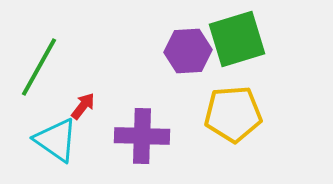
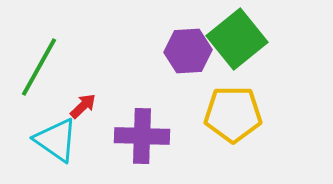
green square: rotated 22 degrees counterclockwise
red arrow: rotated 8 degrees clockwise
yellow pentagon: rotated 4 degrees clockwise
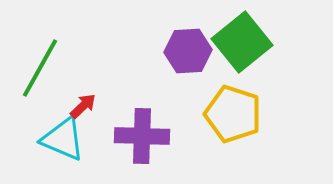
green square: moved 5 px right, 3 px down
green line: moved 1 px right, 1 px down
yellow pentagon: rotated 18 degrees clockwise
cyan triangle: moved 7 px right, 1 px up; rotated 12 degrees counterclockwise
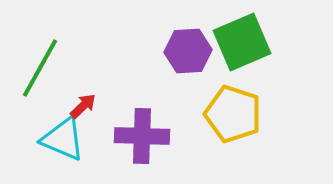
green square: rotated 16 degrees clockwise
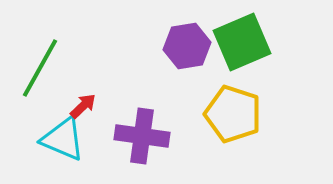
purple hexagon: moved 1 px left, 5 px up; rotated 6 degrees counterclockwise
purple cross: rotated 6 degrees clockwise
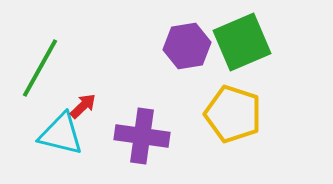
cyan triangle: moved 2 px left, 5 px up; rotated 9 degrees counterclockwise
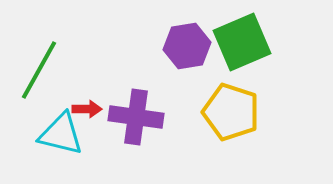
green line: moved 1 px left, 2 px down
red arrow: moved 4 px right, 3 px down; rotated 44 degrees clockwise
yellow pentagon: moved 2 px left, 2 px up
purple cross: moved 6 px left, 19 px up
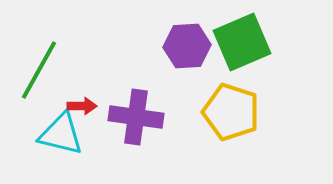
purple hexagon: rotated 6 degrees clockwise
red arrow: moved 5 px left, 3 px up
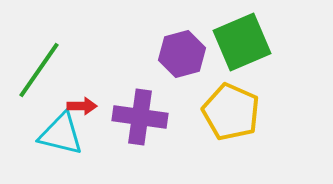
purple hexagon: moved 5 px left, 8 px down; rotated 12 degrees counterclockwise
green line: rotated 6 degrees clockwise
yellow pentagon: rotated 6 degrees clockwise
purple cross: moved 4 px right
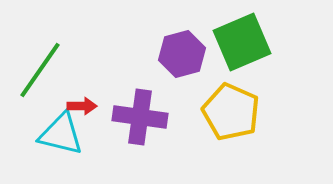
green line: moved 1 px right
